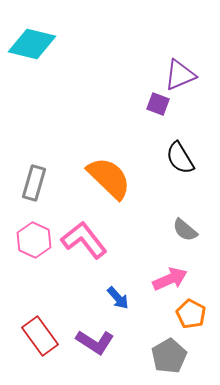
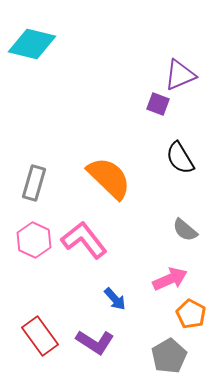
blue arrow: moved 3 px left, 1 px down
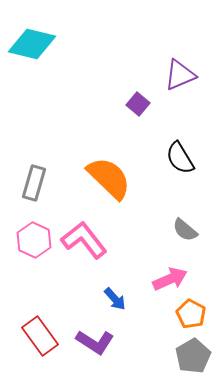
purple square: moved 20 px left; rotated 20 degrees clockwise
gray pentagon: moved 24 px right
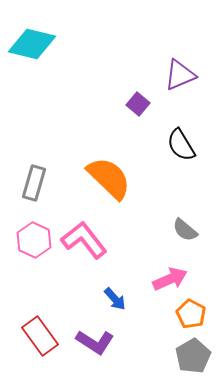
black semicircle: moved 1 px right, 13 px up
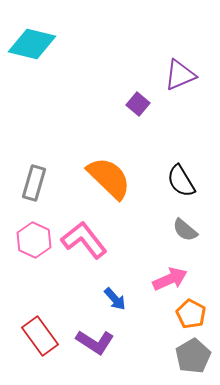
black semicircle: moved 36 px down
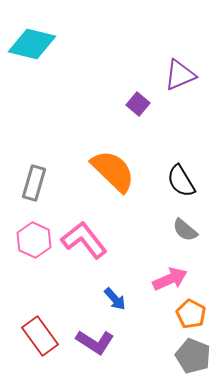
orange semicircle: moved 4 px right, 7 px up
gray pentagon: rotated 20 degrees counterclockwise
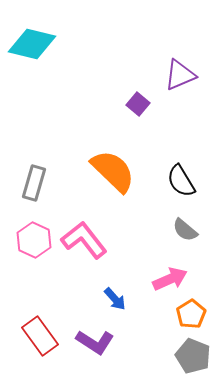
orange pentagon: rotated 12 degrees clockwise
